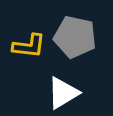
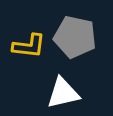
white triangle: rotated 18 degrees clockwise
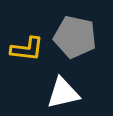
yellow L-shape: moved 2 px left, 3 px down
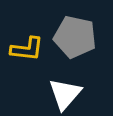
white triangle: moved 2 px right, 1 px down; rotated 36 degrees counterclockwise
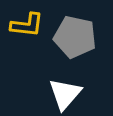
yellow L-shape: moved 24 px up
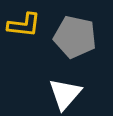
yellow L-shape: moved 3 px left
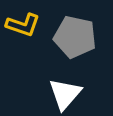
yellow L-shape: moved 1 px left; rotated 12 degrees clockwise
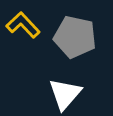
yellow L-shape: rotated 152 degrees counterclockwise
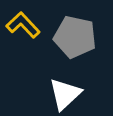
white triangle: rotated 6 degrees clockwise
